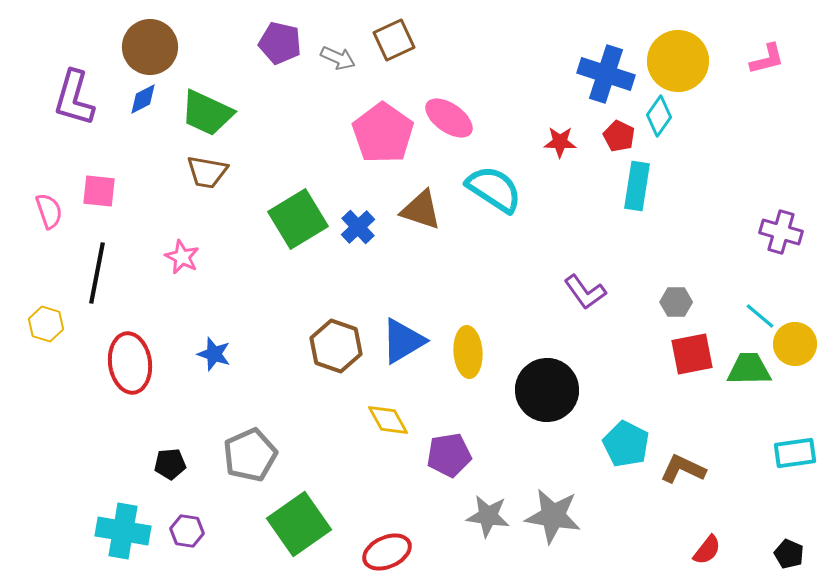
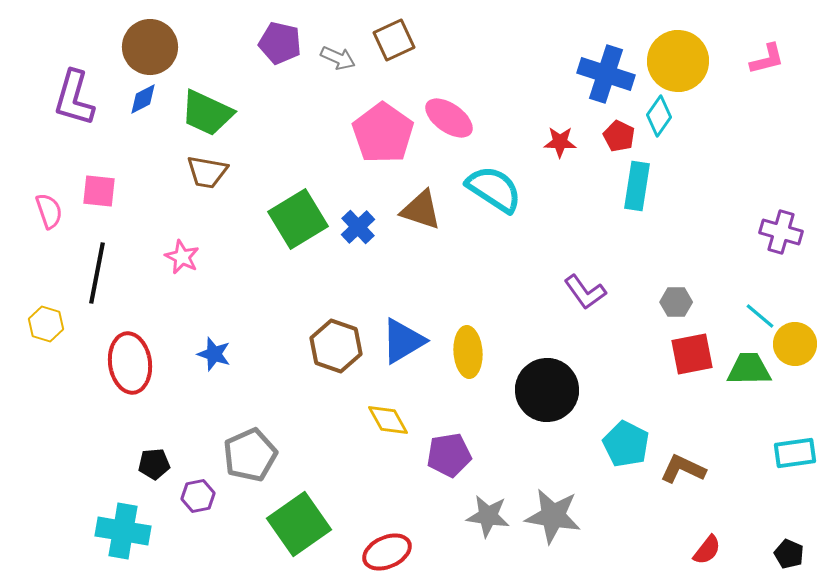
black pentagon at (170, 464): moved 16 px left
purple hexagon at (187, 531): moved 11 px right, 35 px up; rotated 20 degrees counterclockwise
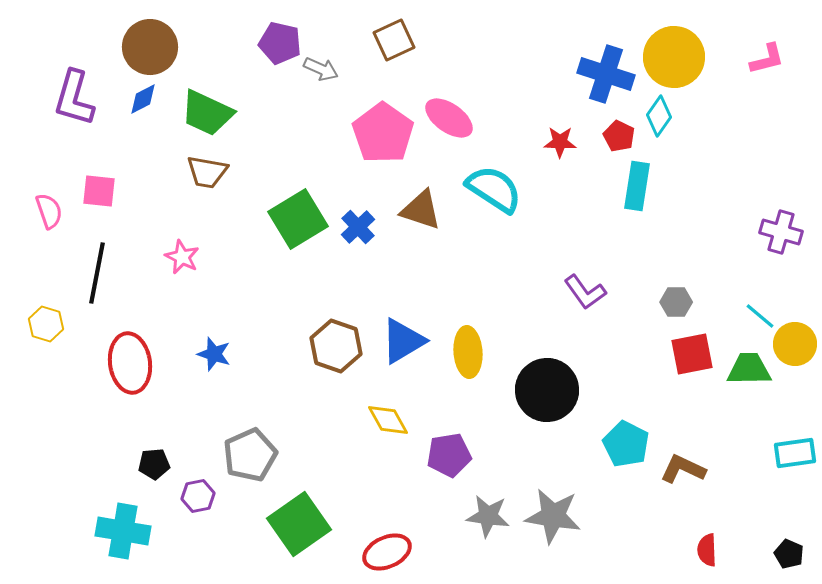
gray arrow at (338, 58): moved 17 px left, 11 px down
yellow circle at (678, 61): moved 4 px left, 4 px up
red semicircle at (707, 550): rotated 140 degrees clockwise
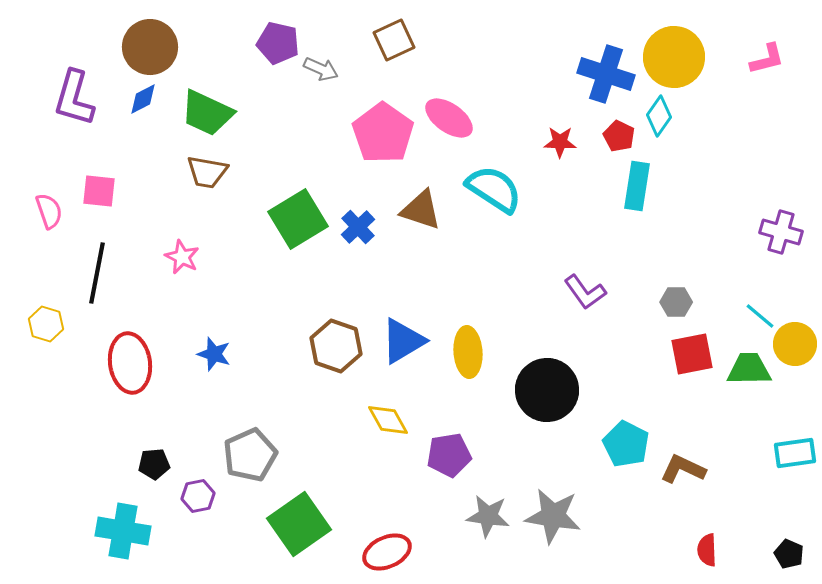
purple pentagon at (280, 43): moved 2 px left
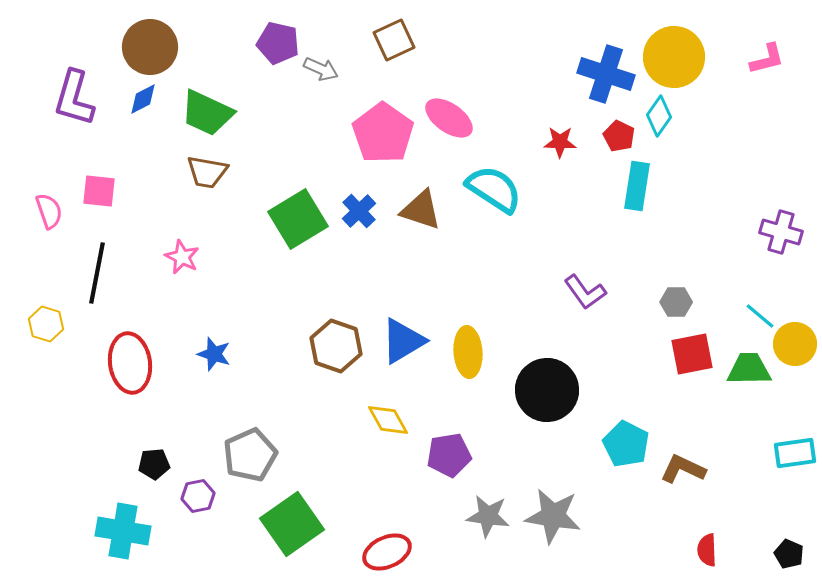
blue cross at (358, 227): moved 1 px right, 16 px up
green square at (299, 524): moved 7 px left
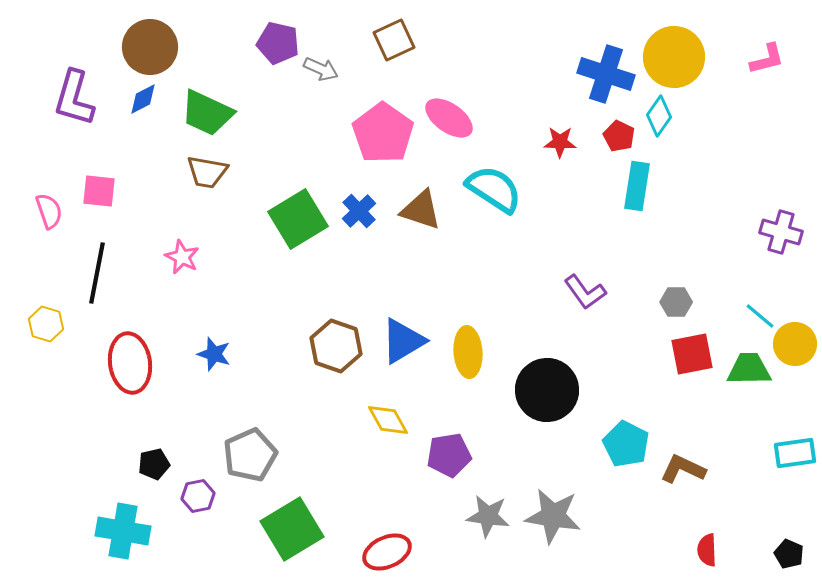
black pentagon at (154, 464): rotated 8 degrees counterclockwise
green square at (292, 524): moved 5 px down; rotated 4 degrees clockwise
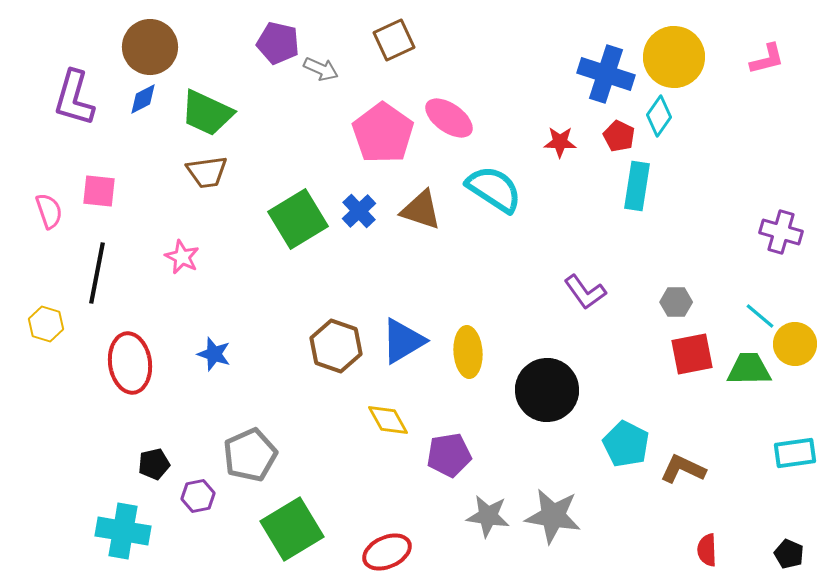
brown trapezoid at (207, 172): rotated 18 degrees counterclockwise
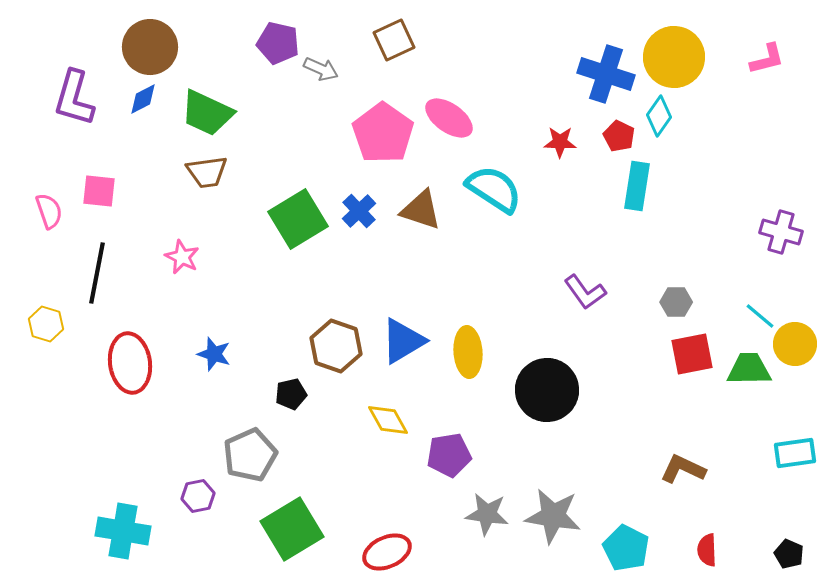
cyan pentagon at (626, 444): moved 104 px down
black pentagon at (154, 464): moved 137 px right, 70 px up
gray star at (488, 516): moved 1 px left, 2 px up
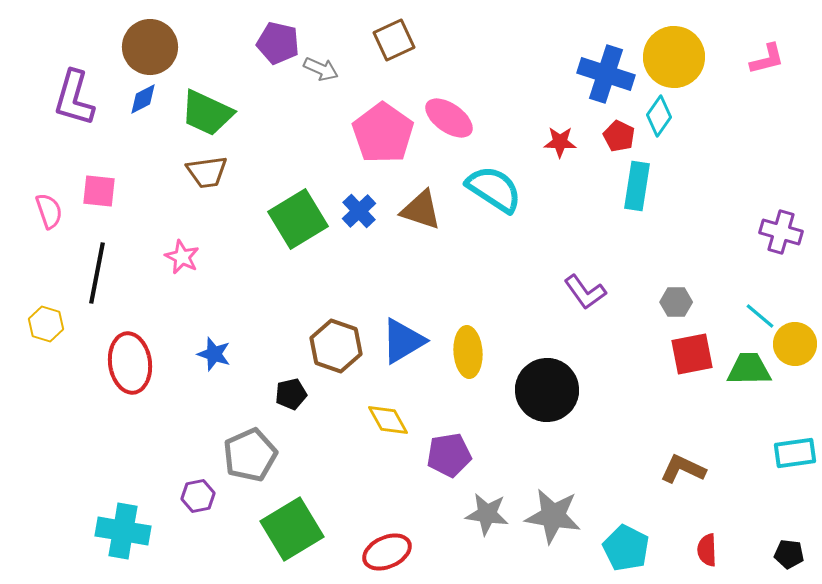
black pentagon at (789, 554): rotated 16 degrees counterclockwise
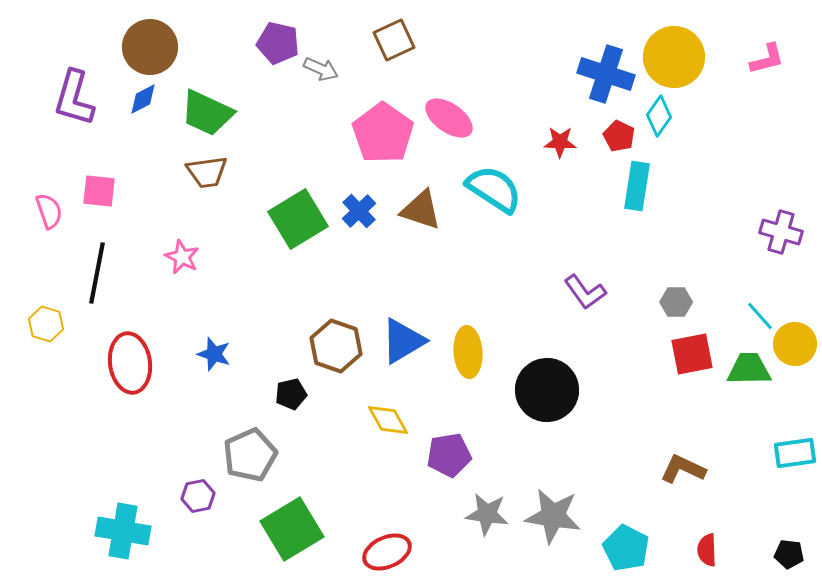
cyan line at (760, 316): rotated 8 degrees clockwise
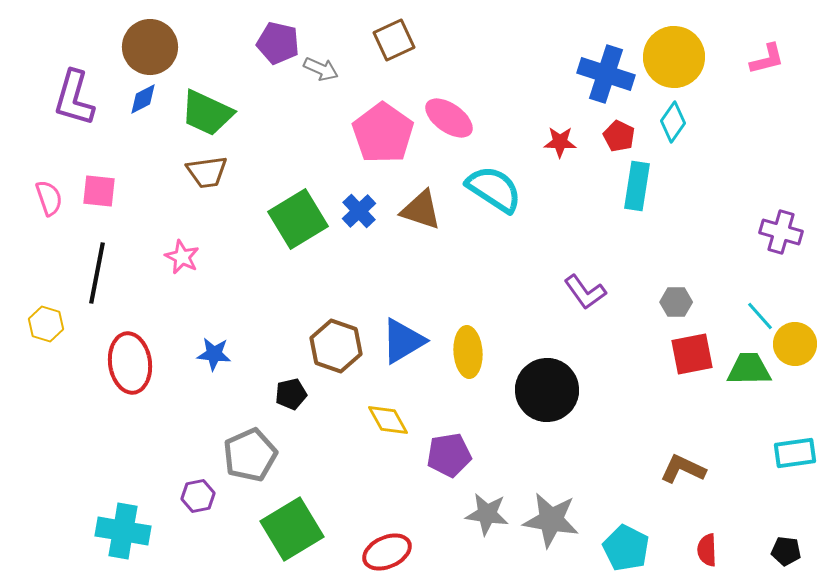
cyan diamond at (659, 116): moved 14 px right, 6 px down
pink semicircle at (49, 211): moved 13 px up
blue star at (214, 354): rotated 12 degrees counterclockwise
gray star at (553, 516): moved 2 px left, 4 px down
black pentagon at (789, 554): moved 3 px left, 3 px up
